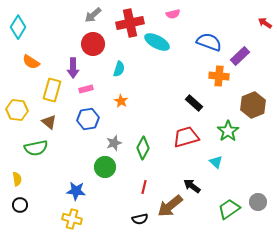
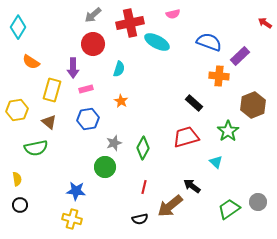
yellow hexagon: rotated 15 degrees counterclockwise
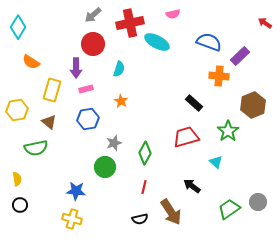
purple arrow: moved 3 px right
green diamond: moved 2 px right, 5 px down
brown arrow: moved 1 px right, 6 px down; rotated 84 degrees counterclockwise
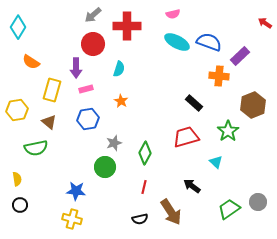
red cross: moved 3 px left, 3 px down; rotated 12 degrees clockwise
cyan ellipse: moved 20 px right
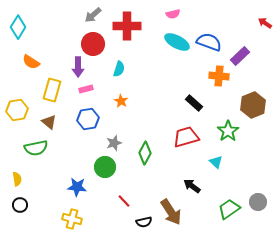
purple arrow: moved 2 px right, 1 px up
red line: moved 20 px left, 14 px down; rotated 56 degrees counterclockwise
blue star: moved 1 px right, 4 px up
black semicircle: moved 4 px right, 3 px down
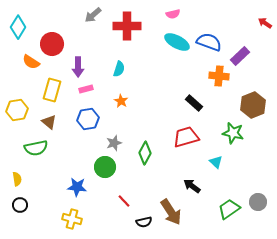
red circle: moved 41 px left
green star: moved 5 px right, 2 px down; rotated 25 degrees counterclockwise
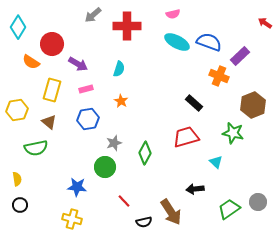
purple arrow: moved 3 px up; rotated 60 degrees counterclockwise
orange cross: rotated 18 degrees clockwise
black arrow: moved 3 px right, 3 px down; rotated 42 degrees counterclockwise
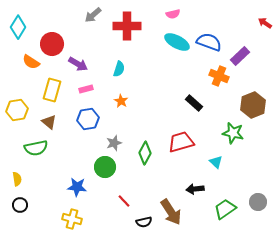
red trapezoid: moved 5 px left, 5 px down
green trapezoid: moved 4 px left
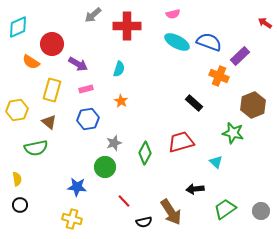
cyan diamond: rotated 35 degrees clockwise
gray circle: moved 3 px right, 9 px down
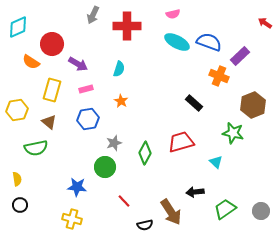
gray arrow: rotated 24 degrees counterclockwise
black arrow: moved 3 px down
black semicircle: moved 1 px right, 3 px down
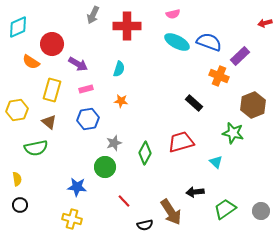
red arrow: rotated 48 degrees counterclockwise
orange star: rotated 24 degrees counterclockwise
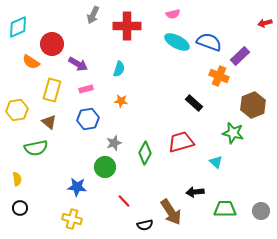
black circle: moved 3 px down
green trapezoid: rotated 35 degrees clockwise
